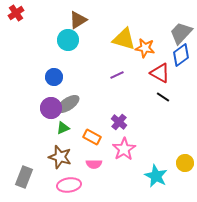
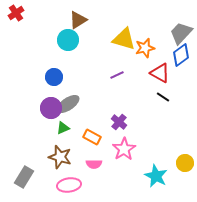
orange star: rotated 24 degrees counterclockwise
gray rectangle: rotated 10 degrees clockwise
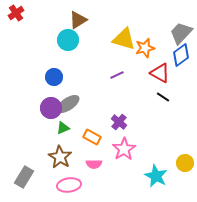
brown star: rotated 15 degrees clockwise
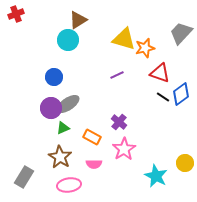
red cross: moved 1 px down; rotated 14 degrees clockwise
blue diamond: moved 39 px down
red triangle: rotated 10 degrees counterclockwise
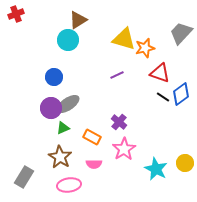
cyan star: moved 7 px up
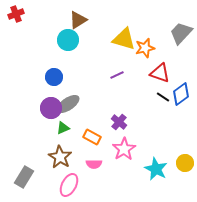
pink ellipse: rotated 55 degrees counterclockwise
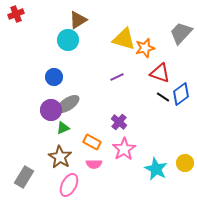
purple line: moved 2 px down
purple circle: moved 2 px down
orange rectangle: moved 5 px down
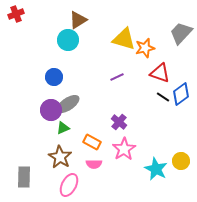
yellow circle: moved 4 px left, 2 px up
gray rectangle: rotated 30 degrees counterclockwise
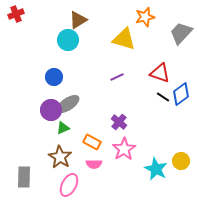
orange star: moved 31 px up
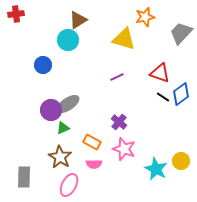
red cross: rotated 14 degrees clockwise
blue circle: moved 11 px left, 12 px up
pink star: rotated 20 degrees counterclockwise
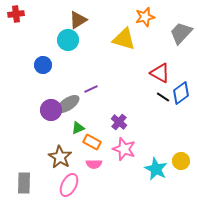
red triangle: rotated 10 degrees clockwise
purple line: moved 26 px left, 12 px down
blue diamond: moved 1 px up
green triangle: moved 15 px right
gray rectangle: moved 6 px down
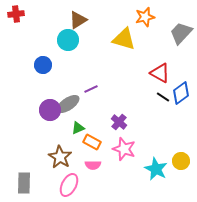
purple circle: moved 1 px left
pink semicircle: moved 1 px left, 1 px down
